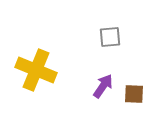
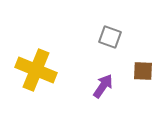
gray square: rotated 25 degrees clockwise
brown square: moved 9 px right, 23 px up
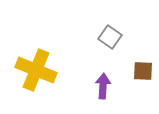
gray square: rotated 15 degrees clockwise
purple arrow: rotated 30 degrees counterclockwise
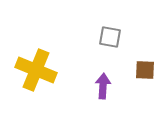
gray square: rotated 25 degrees counterclockwise
brown square: moved 2 px right, 1 px up
